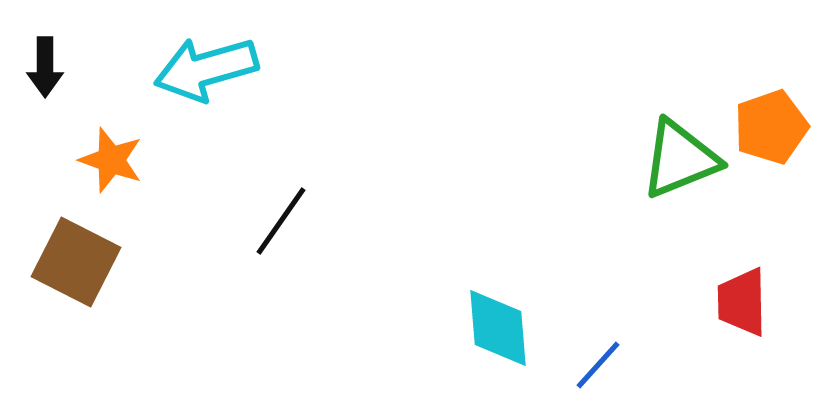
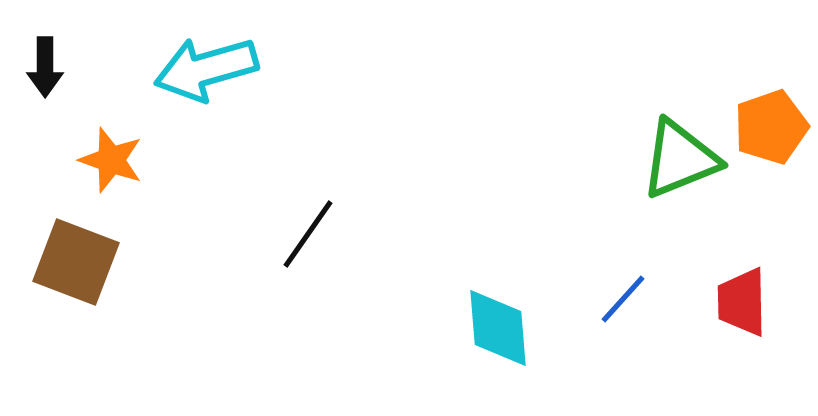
black line: moved 27 px right, 13 px down
brown square: rotated 6 degrees counterclockwise
blue line: moved 25 px right, 66 px up
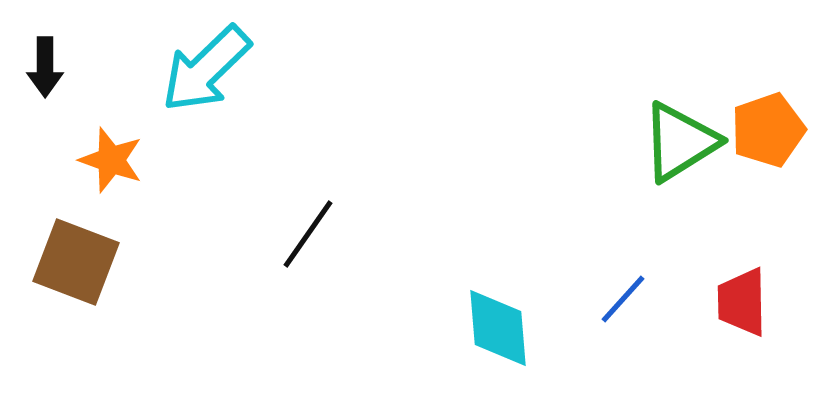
cyan arrow: rotated 28 degrees counterclockwise
orange pentagon: moved 3 px left, 3 px down
green triangle: moved 17 px up; rotated 10 degrees counterclockwise
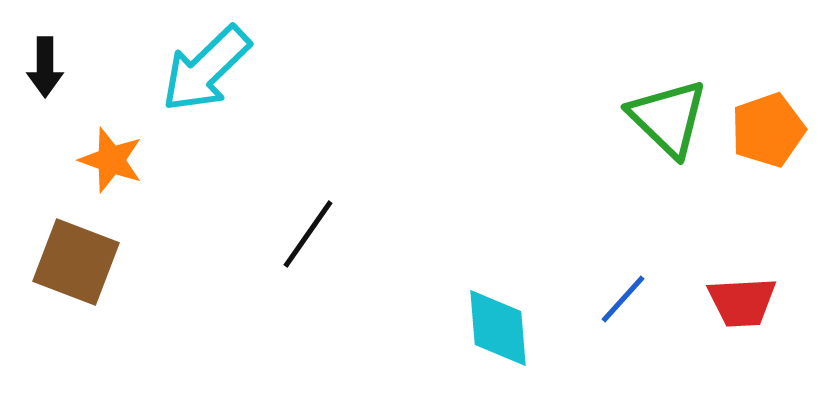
green triangle: moved 12 px left, 24 px up; rotated 44 degrees counterclockwise
red trapezoid: rotated 92 degrees counterclockwise
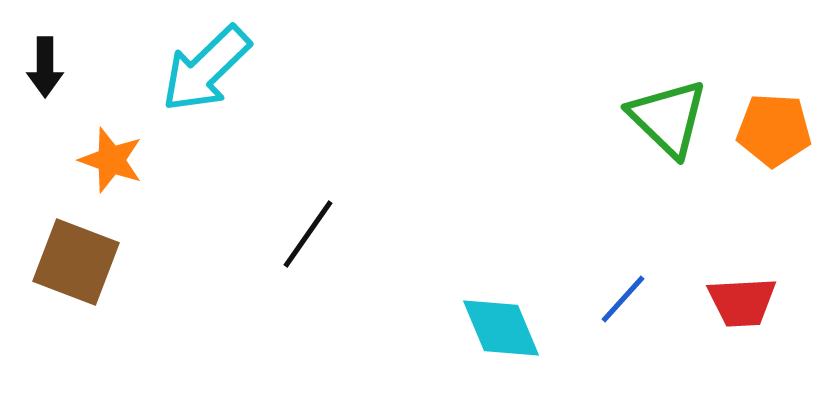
orange pentagon: moved 6 px right; rotated 22 degrees clockwise
cyan diamond: moved 3 px right; rotated 18 degrees counterclockwise
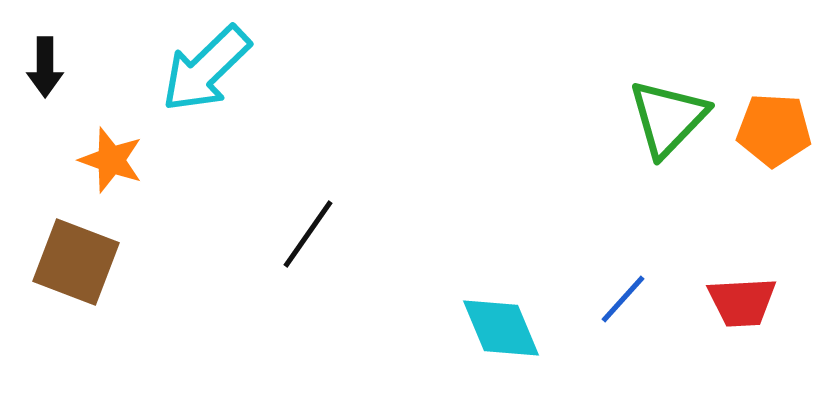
green triangle: rotated 30 degrees clockwise
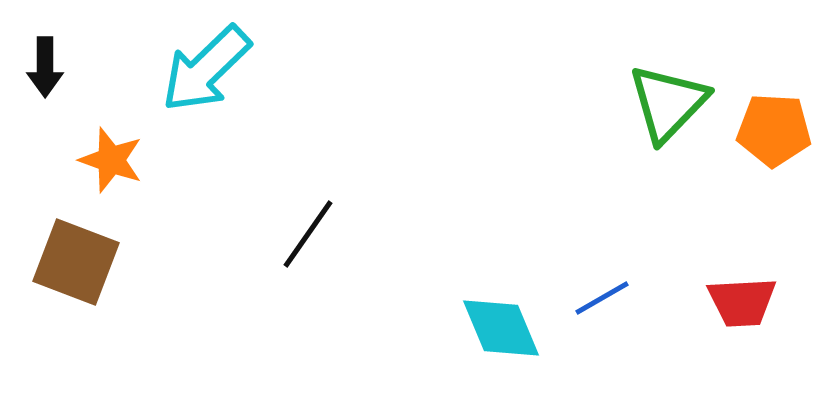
green triangle: moved 15 px up
blue line: moved 21 px left, 1 px up; rotated 18 degrees clockwise
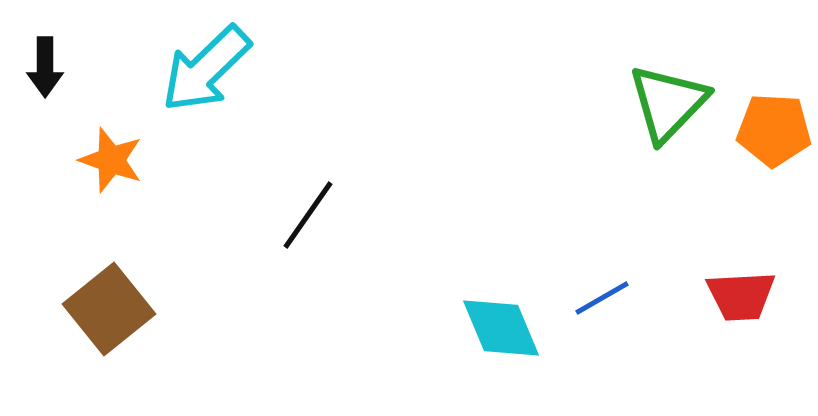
black line: moved 19 px up
brown square: moved 33 px right, 47 px down; rotated 30 degrees clockwise
red trapezoid: moved 1 px left, 6 px up
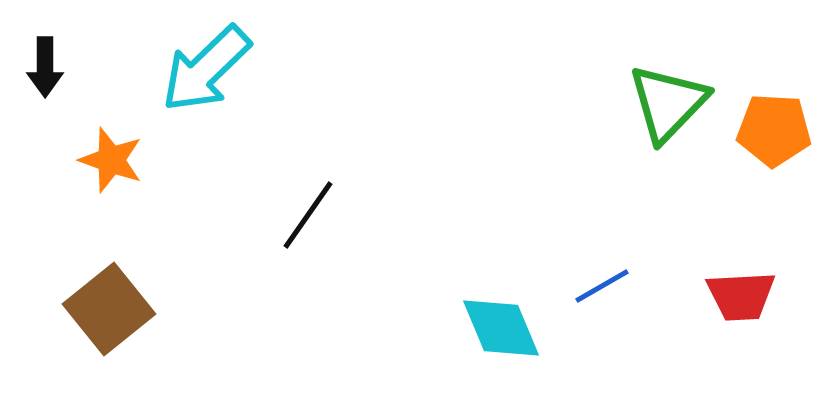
blue line: moved 12 px up
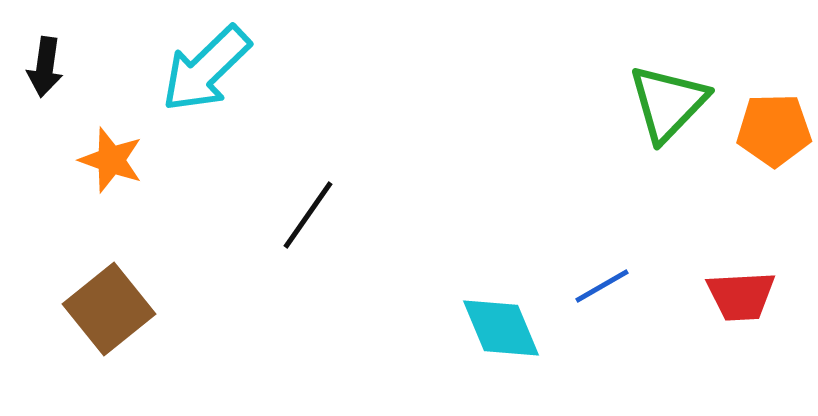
black arrow: rotated 8 degrees clockwise
orange pentagon: rotated 4 degrees counterclockwise
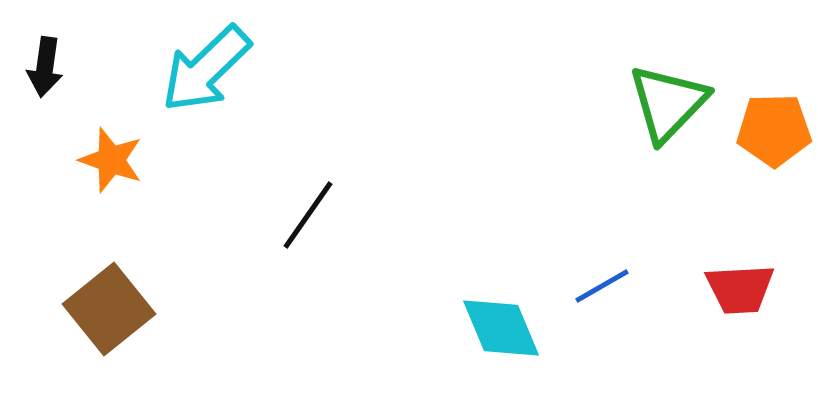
red trapezoid: moved 1 px left, 7 px up
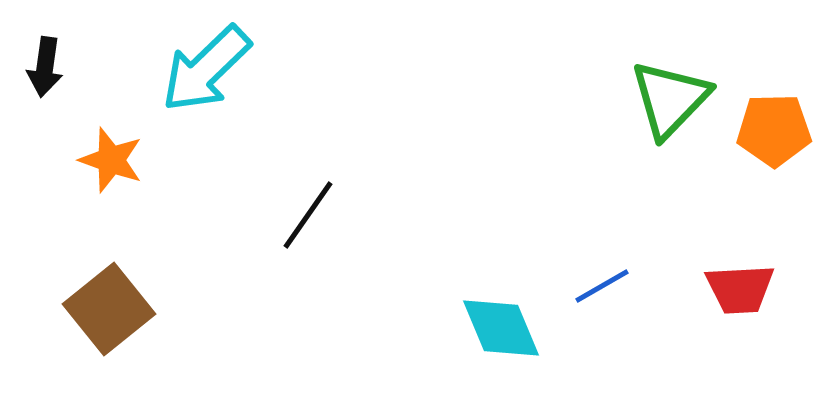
green triangle: moved 2 px right, 4 px up
